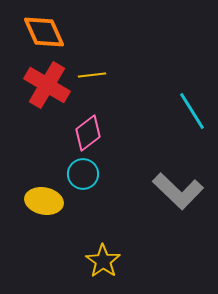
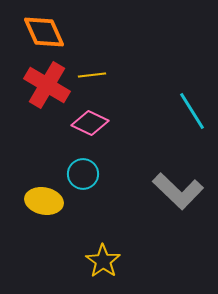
pink diamond: moved 2 px right, 10 px up; rotated 63 degrees clockwise
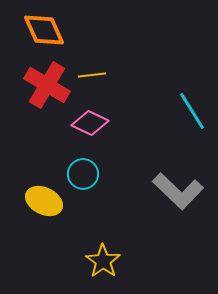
orange diamond: moved 2 px up
yellow ellipse: rotated 15 degrees clockwise
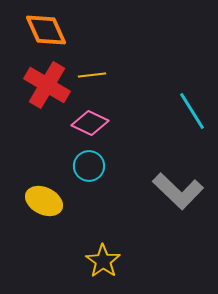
orange diamond: moved 2 px right
cyan circle: moved 6 px right, 8 px up
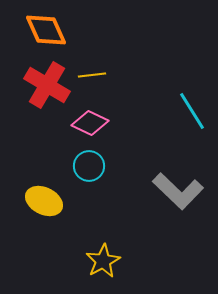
yellow star: rotated 8 degrees clockwise
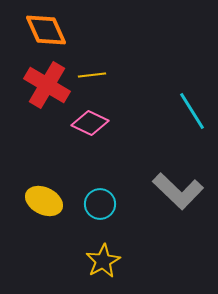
cyan circle: moved 11 px right, 38 px down
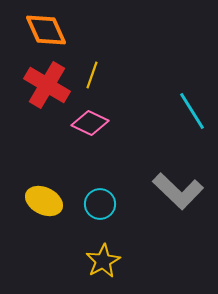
yellow line: rotated 64 degrees counterclockwise
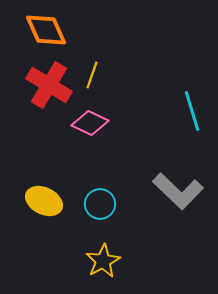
red cross: moved 2 px right
cyan line: rotated 15 degrees clockwise
